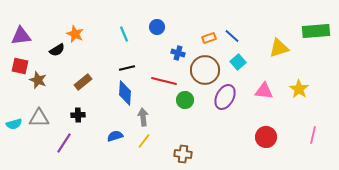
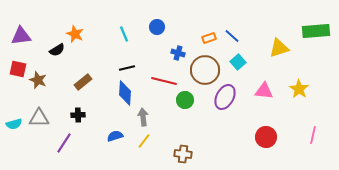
red square: moved 2 px left, 3 px down
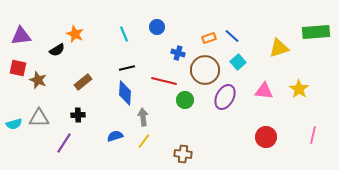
green rectangle: moved 1 px down
red square: moved 1 px up
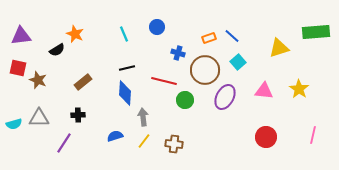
brown cross: moved 9 px left, 10 px up
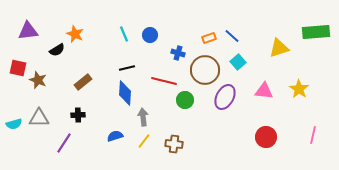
blue circle: moved 7 px left, 8 px down
purple triangle: moved 7 px right, 5 px up
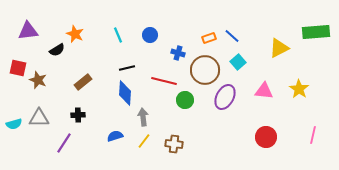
cyan line: moved 6 px left, 1 px down
yellow triangle: rotated 10 degrees counterclockwise
